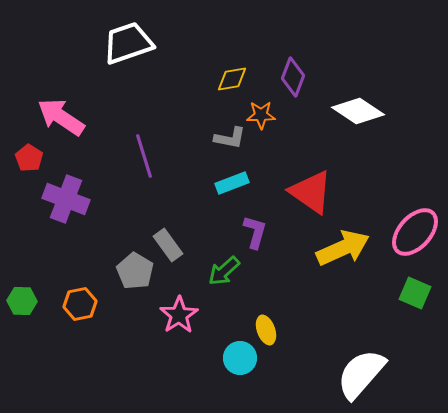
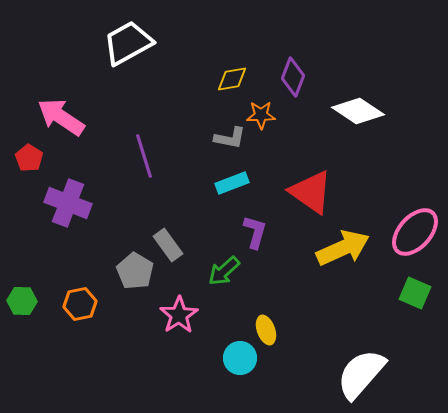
white trapezoid: rotated 10 degrees counterclockwise
purple cross: moved 2 px right, 4 px down
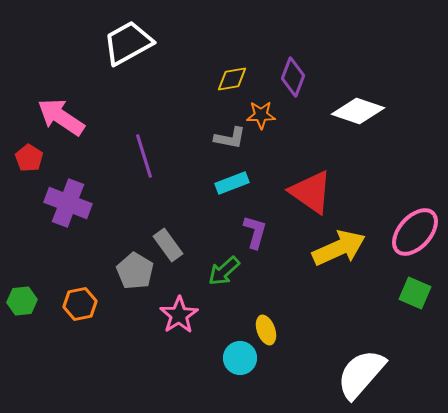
white diamond: rotated 15 degrees counterclockwise
yellow arrow: moved 4 px left
green hexagon: rotated 8 degrees counterclockwise
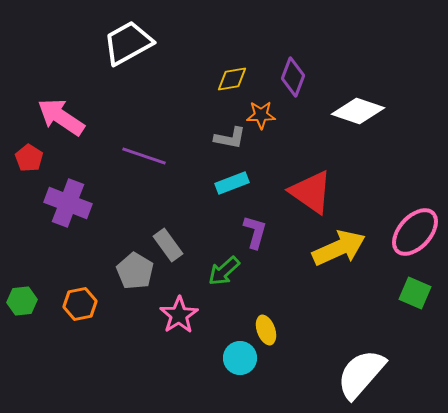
purple line: rotated 54 degrees counterclockwise
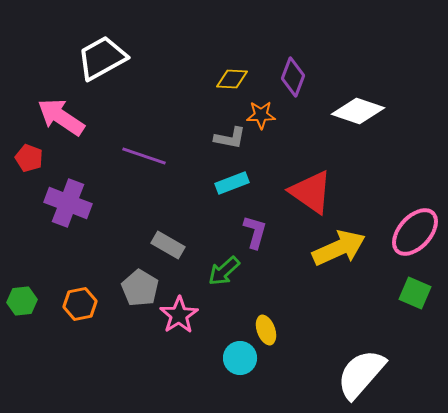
white trapezoid: moved 26 px left, 15 px down
yellow diamond: rotated 12 degrees clockwise
red pentagon: rotated 12 degrees counterclockwise
gray rectangle: rotated 24 degrees counterclockwise
gray pentagon: moved 5 px right, 17 px down
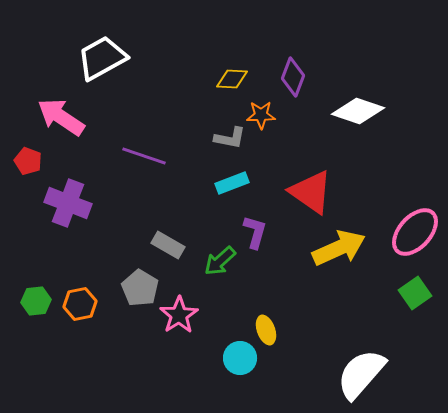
red pentagon: moved 1 px left, 3 px down
green arrow: moved 4 px left, 10 px up
green square: rotated 32 degrees clockwise
green hexagon: moved 14 px right
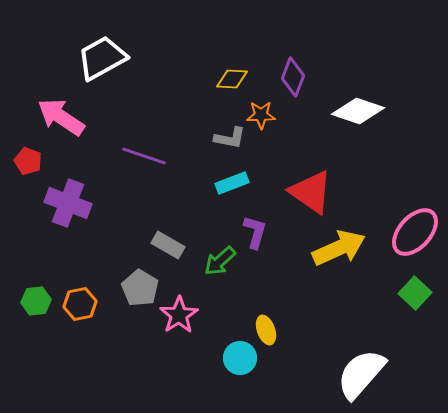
green square: rotated 12 degrees counterclockwise
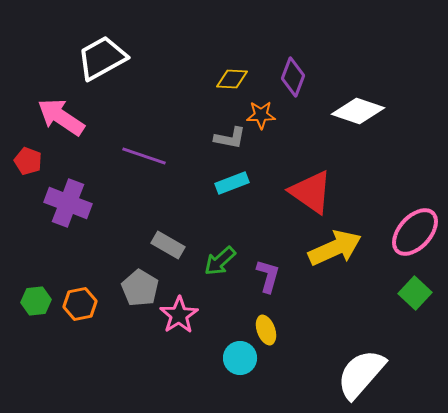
purple L-shape: moved 13 px right, 44 px down
yellow arrow: moved 4 px left
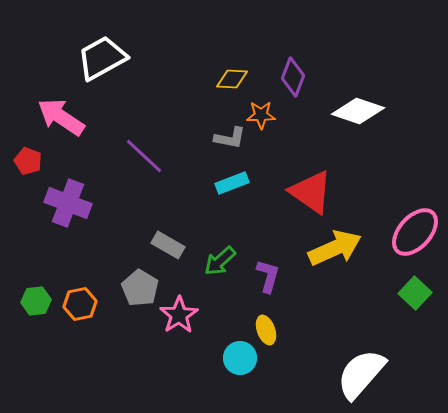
purple line: rotated 24 degrees clockwise
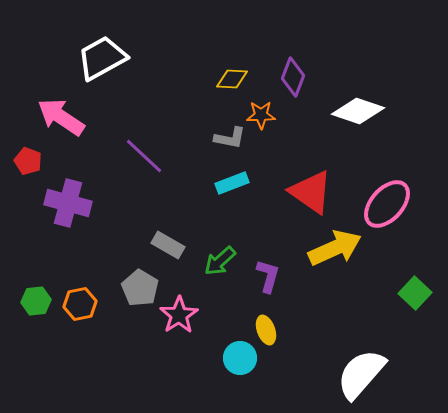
purple cross: rotated 6 degrees counterclockwise
pink ellipse: moved 28 px left, 28 px up
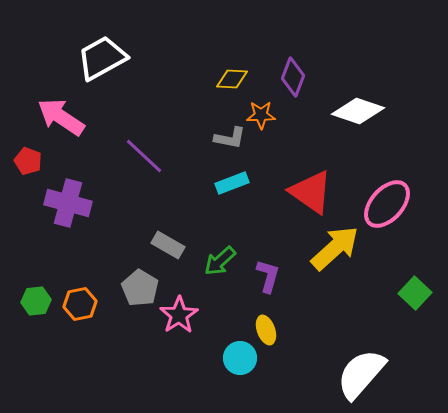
yellow arrow: rotated 18 degrees counterclockwise
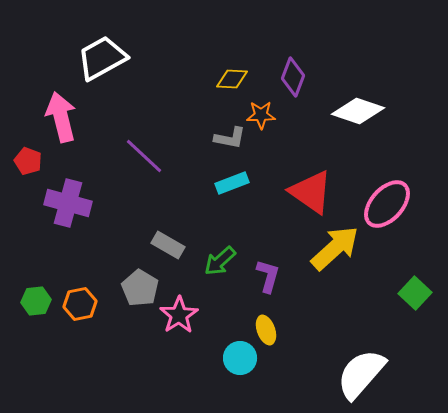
pink arrow: rotated 42 degrees clockwise
